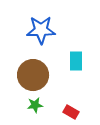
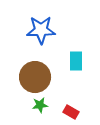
brown circle: moved 2 px right, 2 px down
green star: moved 5 px right
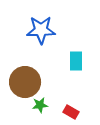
brown circle: moved 10 px left, 5 px down
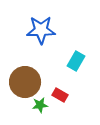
cyan rectangle: rotated 30 degrees clockwise
red rectangle: moved 11 px left, 17 px up
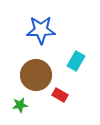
brown circle: moved 11 px right, 7 px up
green star: moved 20 px left
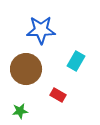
brown circle: moved 10 px left, 6 px up
red rectangle: moved 2 px left
green star: moved 6 px down
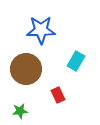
red rectangle: rotated 35 degrees clockwise
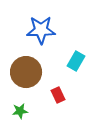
brown circle: moved 3 px down
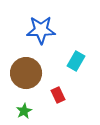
brown circle: moved 1 px down
green star: moved 4 px right; rotated 21 degrees counterclockwise
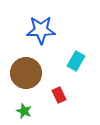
red rectangle: moved 1 px right
green star: rotated 21 degrees counterclockwise
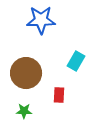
blue star: moved 10 px up
red rectangle: rotated 28 degrees clockwise
green star: rotated 21 degrees counterclockwise
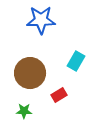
brown circle: moved 4 px right
red rectangle: rotated 56 degrees clockwise
